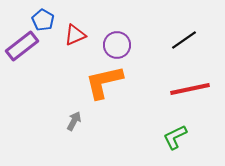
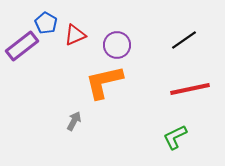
blue pentagon: moved 3 px right, 3 px down
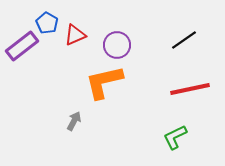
blue pentagon: moved 1 px right
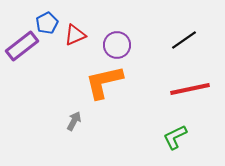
blue pentagon: rotated 15 degrees clockwise
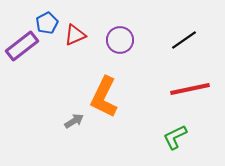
purple circle: moved 3 px right, 5 px up
orange L-shape: moved 15 px down; rotated 51 degrees counterclockwise
gray arrow: rotated 30 degrees clockwise
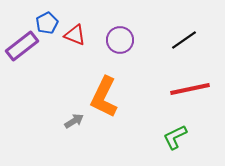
red triangle: rotated 45 degrees clockwise
